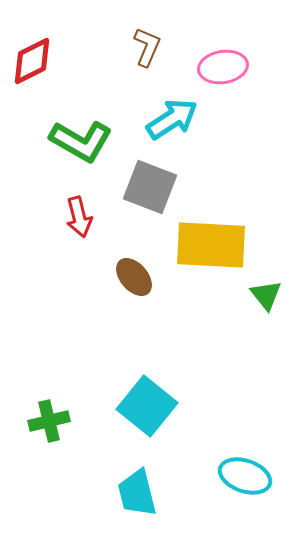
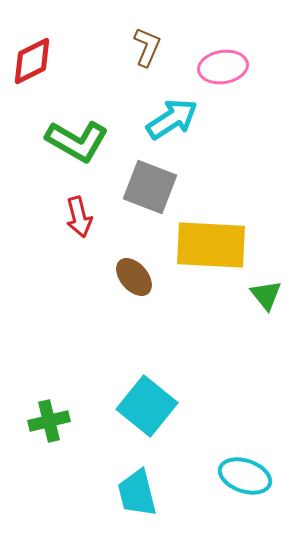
green L-shape: moved 4 px left
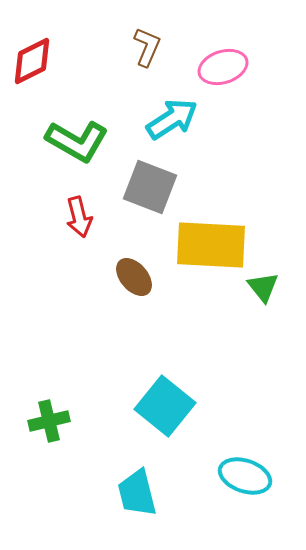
pink ellipse: rotated 9 degrees counterclockwise
green triangle: moved 3 px left, 8 px up
cyan square: moved 18 px right
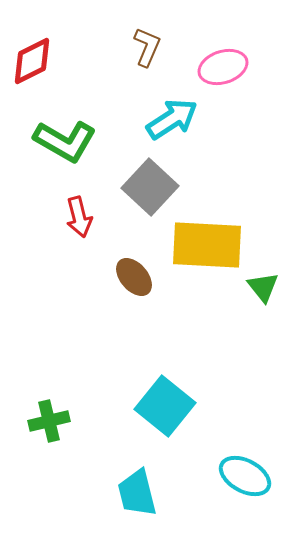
green L-shape: moved 12 px left
gray square: rotated 22 degrees clockwise
yellow rectangle: moved 4 px left
cyan ellipse: rotated 9 degrees clockwise
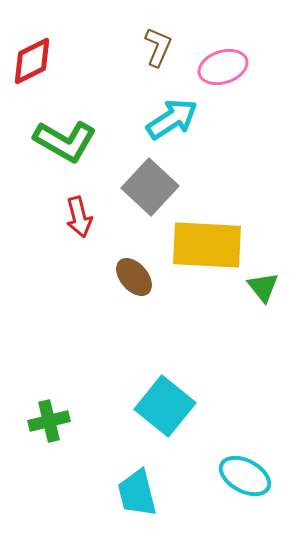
brown L-shape: moved 11 px right
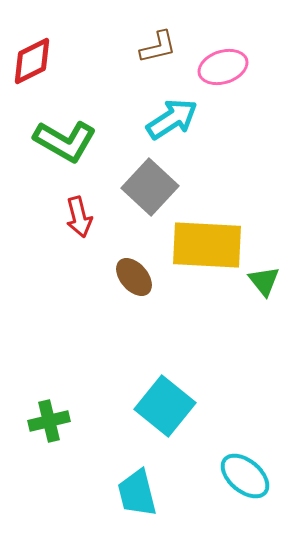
brown L-shape: rotated 54 degrees clockwise
green triangle: moved 1 px right, 6 px up
cyan ellipse: rotated 12 degrees clockwise
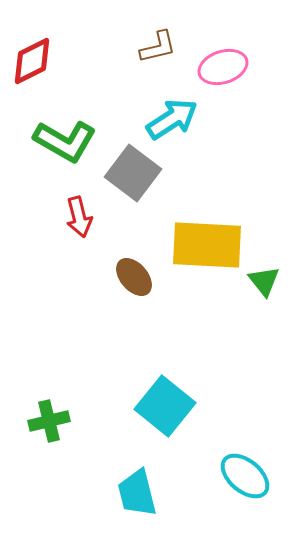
gray square: moved 17 px left, 14 px up; rotated 6 degrees counterclockwise
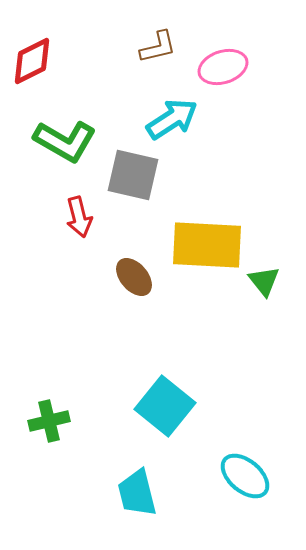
gray square: moved 2 px down; rotated 24 degrees counterclockwise
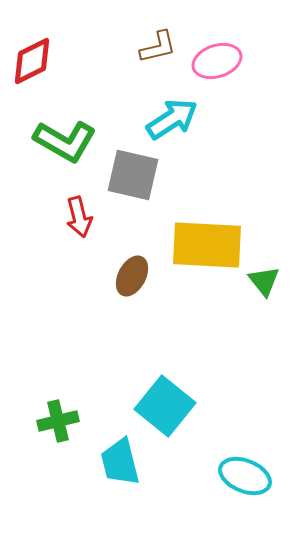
pink ellipse: moved 6 px left, 6 px up
brown ellipse: moved 2 px left, 1 px up; rotated 69 degrees clockwise
green cross: moved 9 px right
cyan ellipse: rotated 18 degrees counterclockwise
cyan trapezoid: moved 17 px left, 31 px up
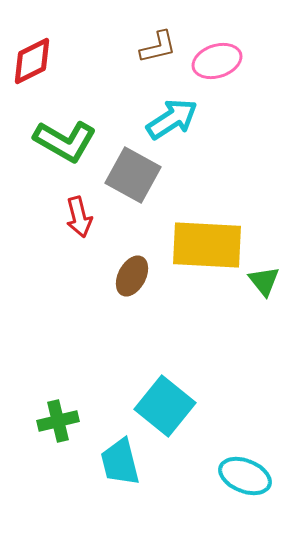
gray square: rotated 16 degrees clockwise
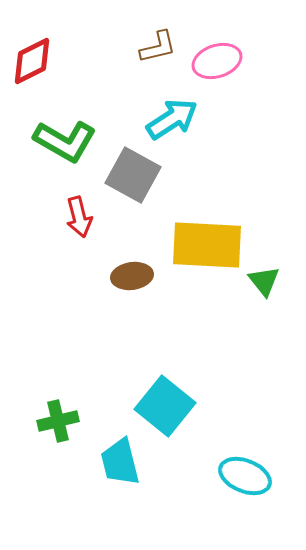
brown ellipse: rotated 54 degrees clockwise
